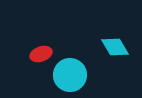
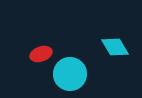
cyan circle: moved 1 px up
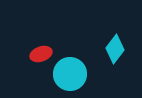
cyan diamond: moved 2 px down; rotated 68 degrees clockwise
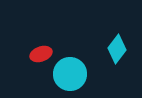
cyan diamond: moved 2 px right
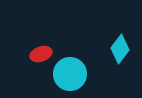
cyan diamond: moved 3 px right
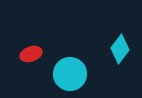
red ellipse: moved 10 px left
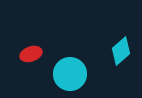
cyan diamond: moved 1 px right, 2 px down; rotated 12 degrees clockwise
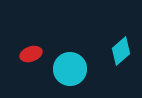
cyan circle: moved 5 px up
